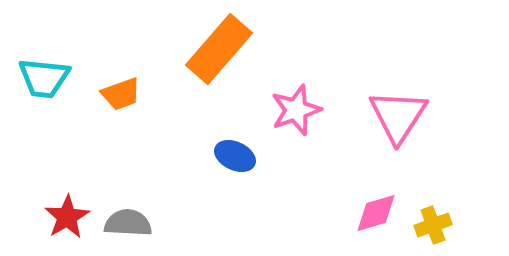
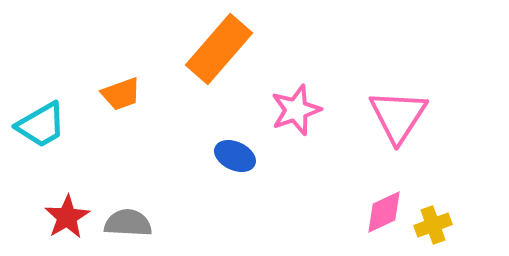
cyan trapezoid: moved 3 px left, 47 px down; rotated 36 degrees counterclockwise
pink diamond: moved 8 px right, 1 px up; rotated 9 degrees counterclockwise
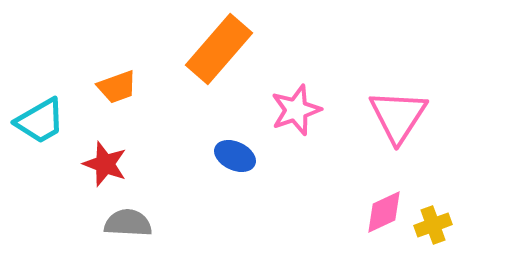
orange trapezoid: moved 4 px left, 7 px up
cyan trapezoid: moved 1 px left, 4 px up
red star: moved 38 px right, 53 px up; rotated 21 degrees counterclockwise
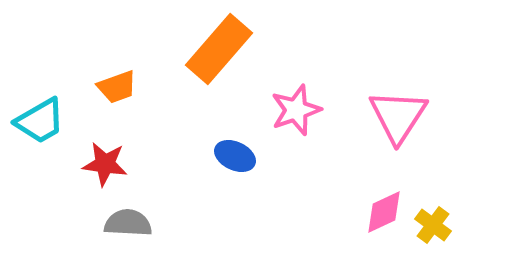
red star: rotated 12 degrees counterclockwise
yellow cross: rotated 33 degrees counterclockwise
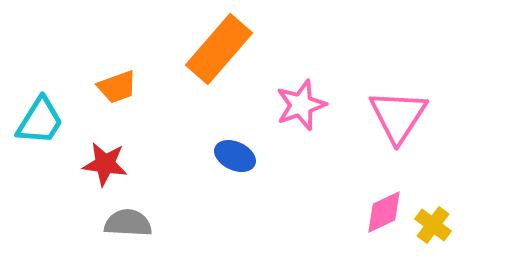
pink star: moved 5 px right, 5 px up
cyan trapezoid: rotated 28 degrees counterclockwise
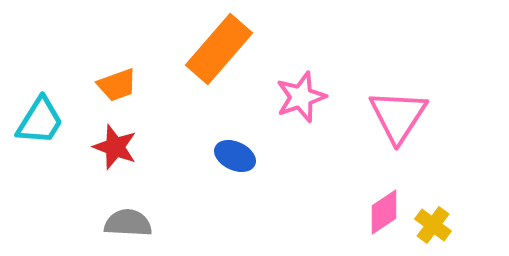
orange trapezoid: moved 2 px up
pink star: moved 8 px up
red star: moved 10 px right, 17 px up; rotated 12 degrees clockwise
pink diamond: rotated 9 degrees counterclockwise
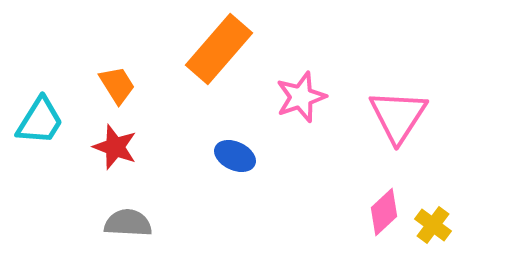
orange trapezoid: rotated 102 degrees counterclockwise
pink diamond: rotated 9 degrees counterclockwise
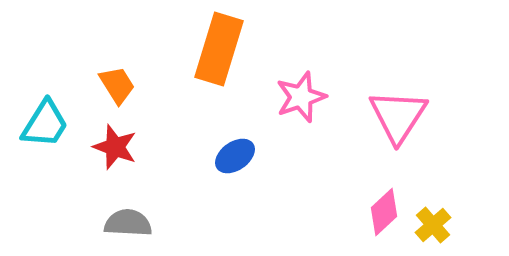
orange rectangle: rotated 24 degrees counterclockwise
cyan trapezoid: moved 5 px right, 3 px down
blue ellipse: rotated 60 degrees counterclockwise
yellow cross: rotated 12 degrees clockwise
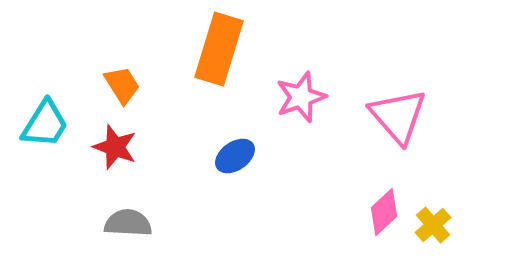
orange trapezoid: moved 5 px right
pink triangle: rotated 14 degrees counterclockwise
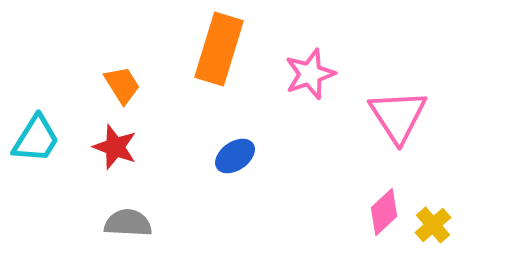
pink star: moved 9 px right, 23 px up
pink triangle: rotated 8 degrees clockwise
cyan trapezoid: moved 9 px left, 15 px down
